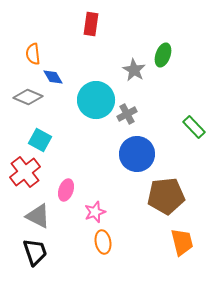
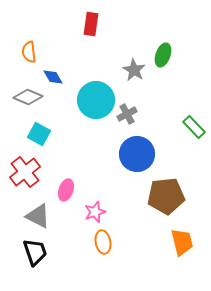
orange semicircle: moved 4 px left, 2 px up
cyan square: moved 1 px left, 6 px up
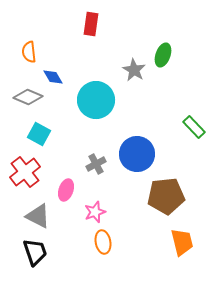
gray cross: moved 31 px left, 50 px down
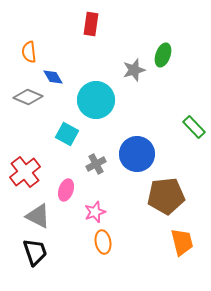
gray star: rotated 25 degrees clockwise
cyan square: moved 28 px right
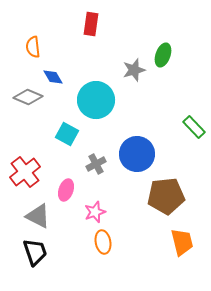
orange semicircle: moved 4 px right, 5 px up
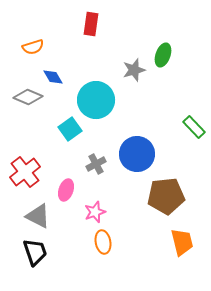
orange semicircle: rotated 100 degrees counterclockwise
cyan square: moved 3 px right, 5 px up; rotated 25 degrees clockwise
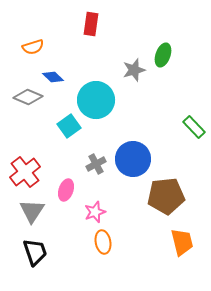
blue diamond: rotated 15 degrees counterclockwise
cyan square: moved 1 px left, 3 px up
blue circle: moved 4 px left, 5 px down
gray triangle: moved 6 px left, 5 px up; rotated 36 degrees clockwise
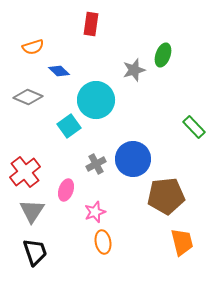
blue diamond: moved 6 px right, 6 px up
